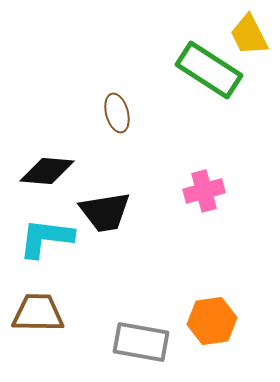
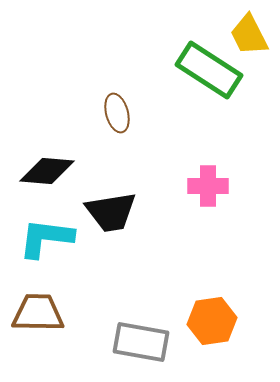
pink cross: moved 4 px right, 5 px up; rotated 15 degrees clockwise
black trapezoid: moved 6 px right
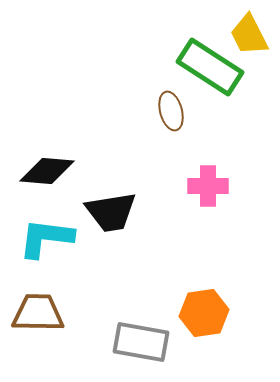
green rectangle: moved 1 px right, 3 px up
brown ellipse: moved 54 px right, 2 px up
orange hexagon: moved 8 px left, 8 px up
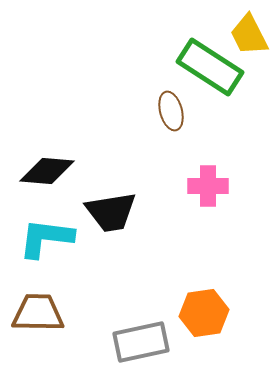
gray rectangle: rotated 22 degrees counterclockwise
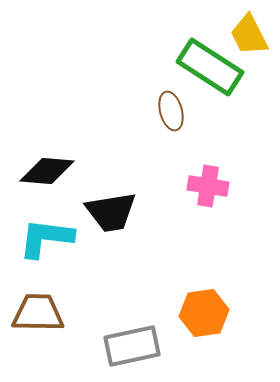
pink cross: rotated 9 degrees clockwise
gray rectangle: moved 9 px left, 4 px down
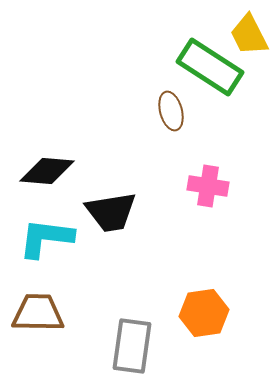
gray rectangle: rotated 70 degrees counterclockwise
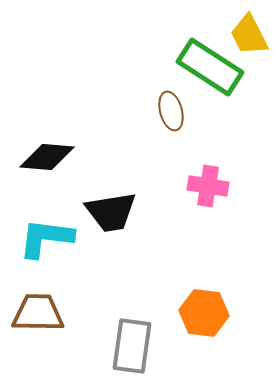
black diamond: moved 14 px up
orange hexagon: rotated 15 degrees clockwise
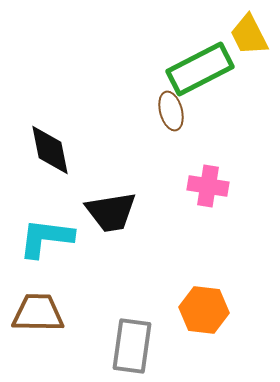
green rectangle: moved 10 px left, 2 px down; rotated 60 degrees counterclockwise
black diamond: moved 3 px right, 7 px up; rotated 74 degrees clockwise
orange hexagon: moved 3 px up
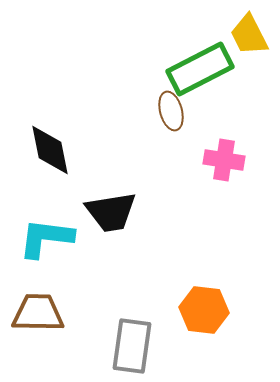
pink cross: moved 16 px right, 26 px up
